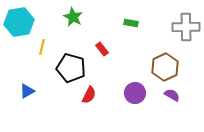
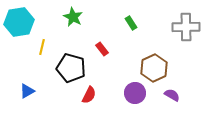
green rectangle: rotated 48 degrees clockwise
brown hexagon: moved 11 px left, 1 px down
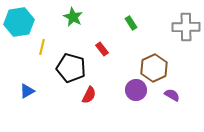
purple circle: moved 1 px right, 3 px up
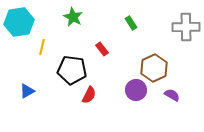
black pentagon: moved 1 px right, 2 px down; rotated 8 degrees counterclockwise
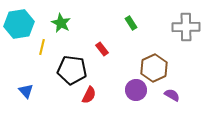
green star: moved 12 px left, 6 px down
cyan hexagon: moved 2 px down
blue triangle: moved 1 px left; rotated 42 degrees counterclockwise
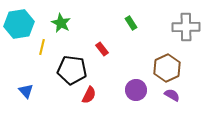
brown hexagon: moved 13 px right
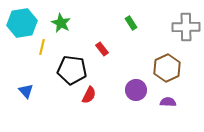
cyan hexagon: moved 3 px right, 1 px up
purple semicircle: moved 4 px left, 7 px down; rotated 28 degrees counterclockwise
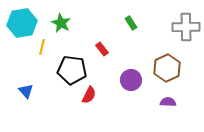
purple circle: moved 5 px left, 10 px up
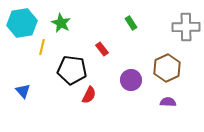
blue triangle: moved 3 px left
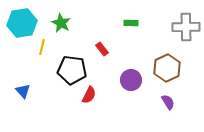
green rectangle: rotated 56 degrees counterclockwise
purple semicircle: rotated 56 degrees clockwise
